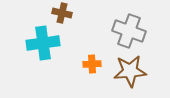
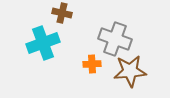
gray cross: moved 14 px left, 8 px down
cyan cross: rotated 12 degrees counterclockwise
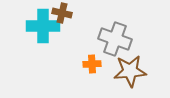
cyan cross: moved 17 px up; rotated 20 degrees clockwise
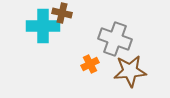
orange cross: moved 2 px left; rotated 24 degrees counterclockwise
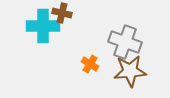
gray cross: moved 10 px right, 3 px down
orange cross: rotated 30 degrees counterclockwise
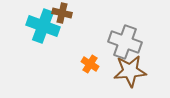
cyan cross: rotated 20 degrees clockwise
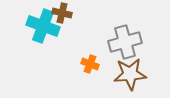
gray cross: rotated 36 degrees counterclockwise
orange cross: rotated 12 degrees counterclockwise
brown star: moved 3 px down
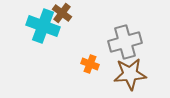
brown cross: rotated 24 degrees clockwise
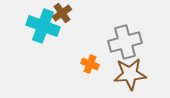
brown cross: rotated 18 degrees clockwise
